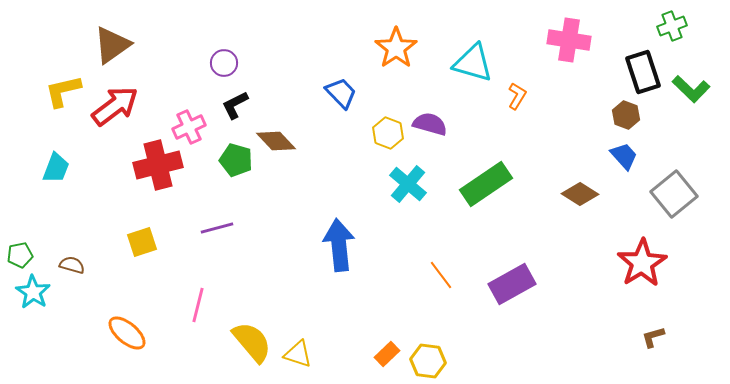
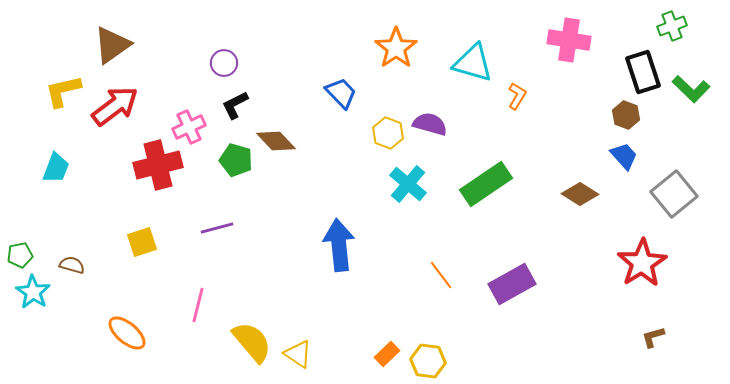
yellow triangle at (298, 354): rotated 16 degrees clockwise
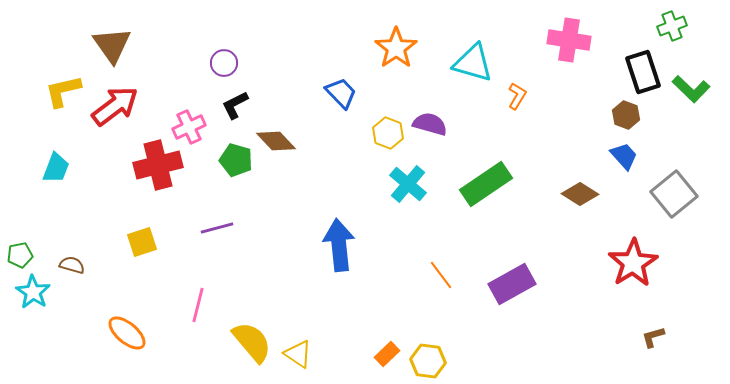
brown triangle at (112, 45): rotated 30 degrees counterclockwise
red star at (642, 263): moved 9 px left
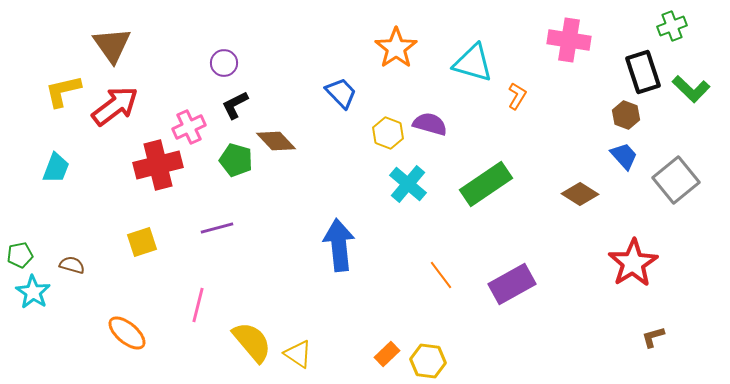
gray square at (674, 194): moved 2 px right, 14 px up
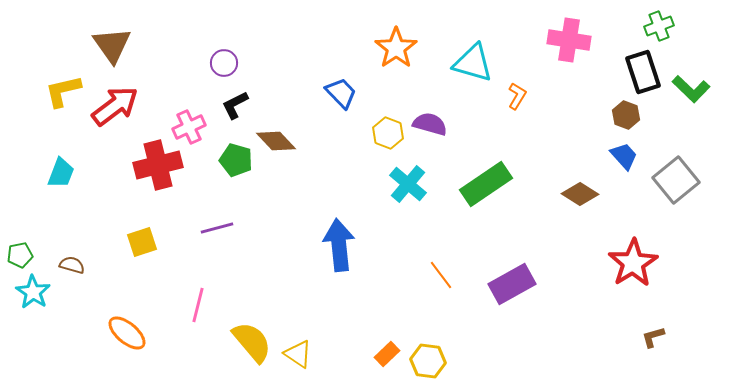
green cross at (672, 26): moved 13 px left
cyan trapezoid at (56, 168): moved 5 px right, 5 px down
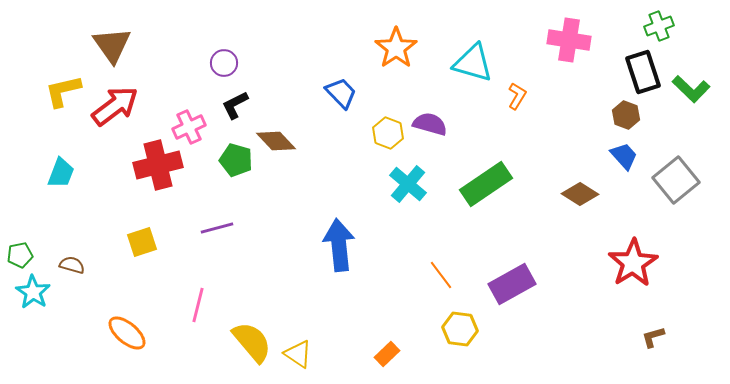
yellow hexagon at (428, 361): moved 32 px right, 32 px up
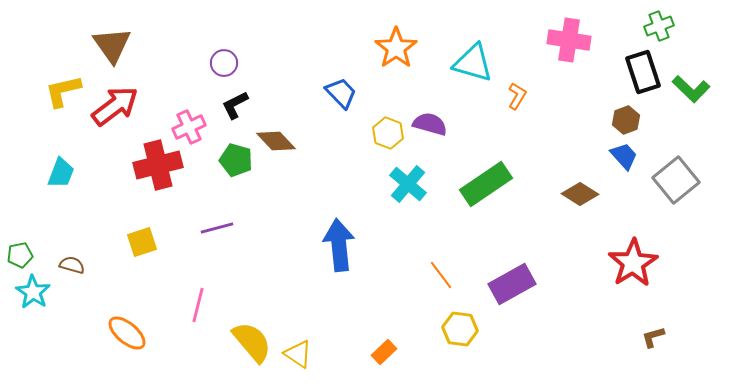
brown hexagon at (626, 115): moved 5 px down; rotated 20 degrees clockwise
orange rectangle at (387, 354): moved 3 px left, 2 px up
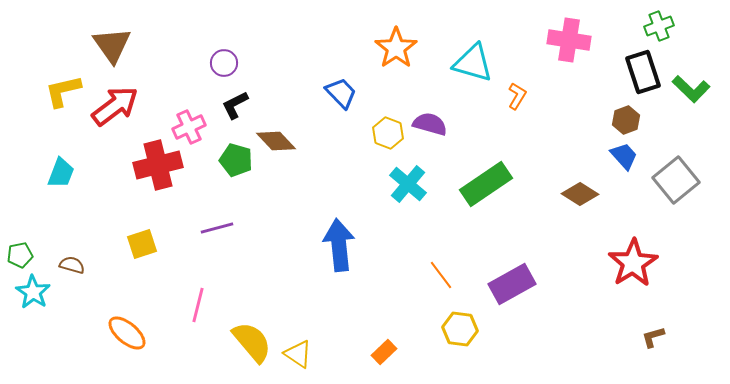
yellow square at (142, 242): moved 2 px down
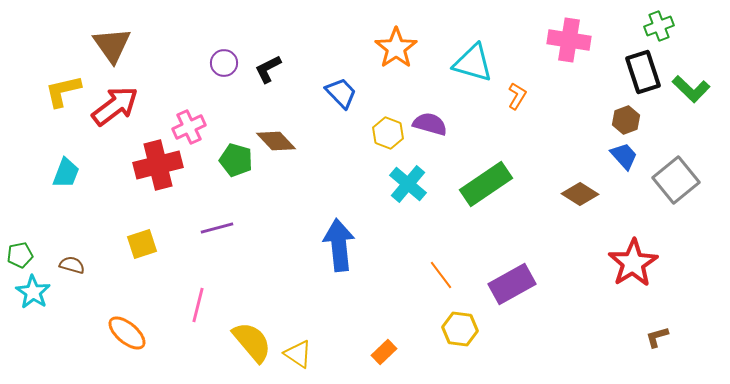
black L-shape at (235, 105): moved 33 px right, 36 px up
cyan trapezoid at (61, 173): moved 5 px right
brown L-shape at (653, 337): moved 4 px right
